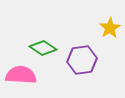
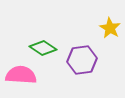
yellow star: rotated 10 degrees counterclockwise
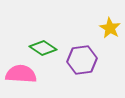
pink semicircle: moved 1 px up
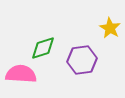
green diamond: rotated 52 degrees counterclockwise
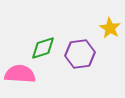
purple hexagon: moved 2 px left, 6 px up
pink semicircle: moved 1 px left
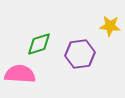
yellow star: moved 2 px up; rotated 25 degrees counterclockwise
green diamond: moved 4 px left, 4 px up
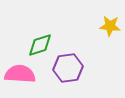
green diamond: moved 1 px right, 1 px down
purple hexagon: moved 12 px left, 14 px down
